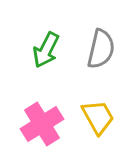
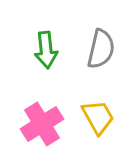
green arrow: rotated 33 degrees counterclockwise
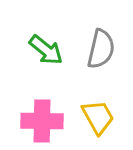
green arrow: rotated 45 degrees counterclockwise
pink cross: moved 3 px up; rotated 33 degrees clockwise
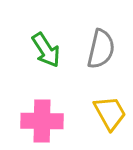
green arrow: rotated 18 degrees clockwise
yellow trapezoid: moved 12 px right, 4 px up
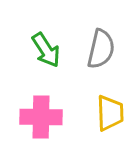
yellow trapezoid: rotated 27 degrees clockwise
pink cross: moved 1 px left, 4 px up
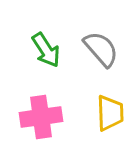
gray semicircle: rotated 54 degrees counterclockwise
pink cross: rotated 9 degrees counterclockwise
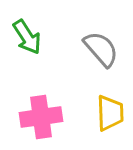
green arrow: moved 19 px left, 13 px up
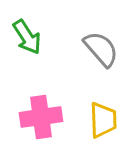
yellow trapezoid: moved 7 px left, 7 px down
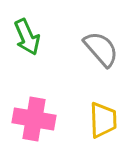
green arrow: rotated 9 degrees clockwise
pink cross: moved 7 px left, 2 px down; rotated 18 degrees clockwise
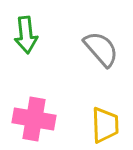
green arrow: moved 1 px left, 2 px up; rotated 18 degrees clockwise
yellow trapezoid: moved 2 px right, 5 px down
